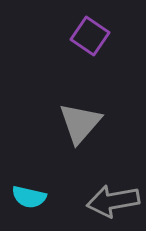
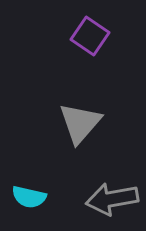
gray arrow: moved 1 px left, 2 px up
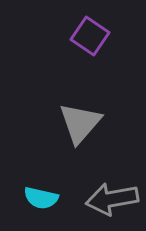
cyan semicircle: moved 12 px right, 1 px down
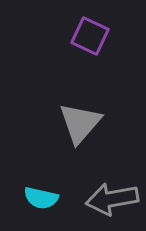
purple square: rotated 9 degrees counterclockwise
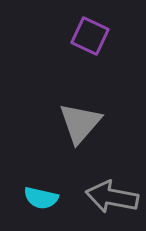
gray arrow: moved 2 px up; rotated 21 degrees clockwise
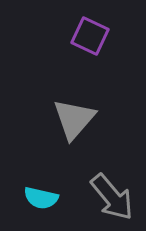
gray triangle: moved 6 px left, 4 px up
gray arrow: rotated 141 degrees counterclockwise
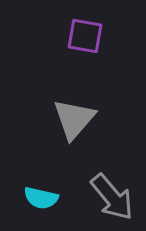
purple square: moved 5 px left; rotated 15 degrees counterclockwise
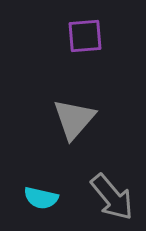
purple square: rotated 15 degrees counterclockwise
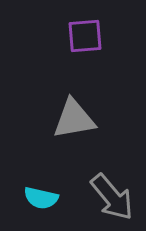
gray triangle: rotated 39 degrees clockwise
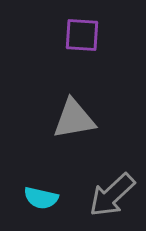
purple square: moved 3 px left, 1 px up; rotated 9 degrees clockwise
gray arrow: moved 2 px up; rotated 87 degrees clockwise
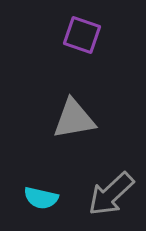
purple square: rotated 15 degrees clockwise
gray arrow: moved 1 px left, 1 px up
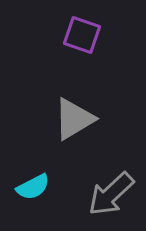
gray triangle: rotated 21 degrees counterclockwise
cyan semicircle: moved 8 px left, 11 px up; rotated 40 degrees counterclockwise
